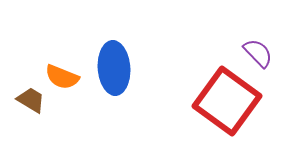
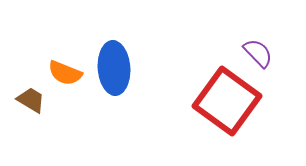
orange semicircle: moved 3 px right, 4 px up
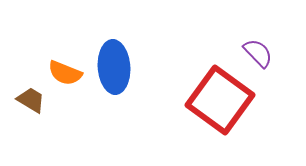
blue ellipse: moved 1 px up
red square: moved 7 px left, 1 px up
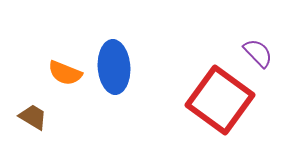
brown trapezoid: moved 2 px right, 17 px down
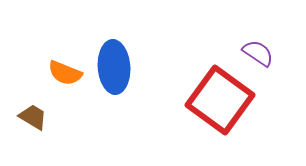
purple semicircle: rotated 12 degrees counterclockwise
